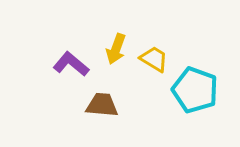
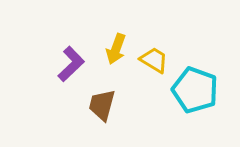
yellow trapezoid: moved 1 px down
purple L-shape: rotated 96 degrees clockwise
brown trapezoid: rotated 80 degrees counterclockwise
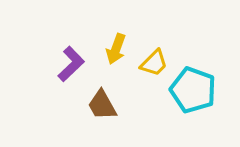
yellow trapezoid: moved 3 px down; rotated 104 degrees clockwise
cyan pentagon: moved 2 px left
brown trapezoid: rotated 44 degrees counterclockwise
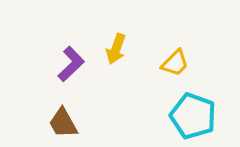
yellow trapezoid: moved 21 px right
cyan pentagon: moved 26 px down
brown trapezoid: moved 39 px left, 18 px down
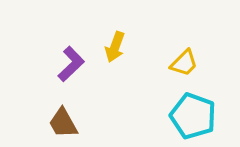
yellow arrow: moved 1 px left, 2 px up
yellow trapezoid: moved 9 px right
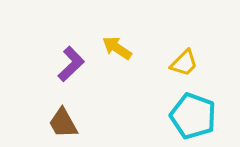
yellow arrow: moved 2 px right, 1 px down; rotated 104 degrees clockwise
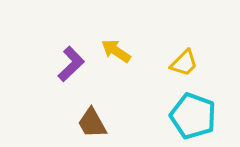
yellow arrow: moved 1 px left, 3 px down
brown trapezoid: moved 29 px right
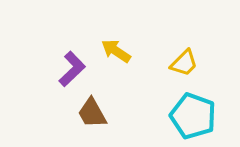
purple L-shape: moved 1 px right, 5 px down
brown trapezoid: moved 10 px up
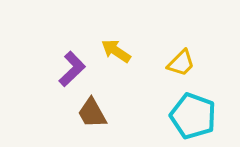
yellow trapezoid: moved 3 px left
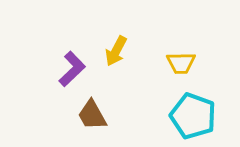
yellow arrow: rotated 96 degrees counterclockwise
yellow trapezoid: rotated 44 degrees clockwise
brown trapezoid: moved 2 px down
